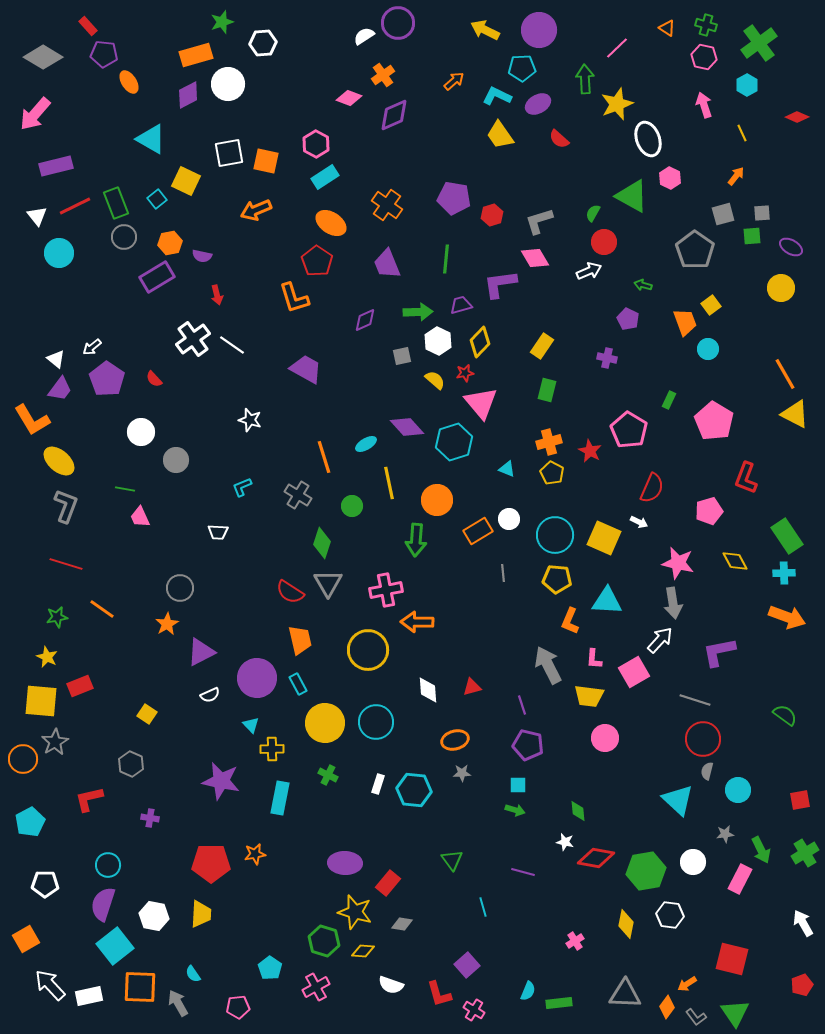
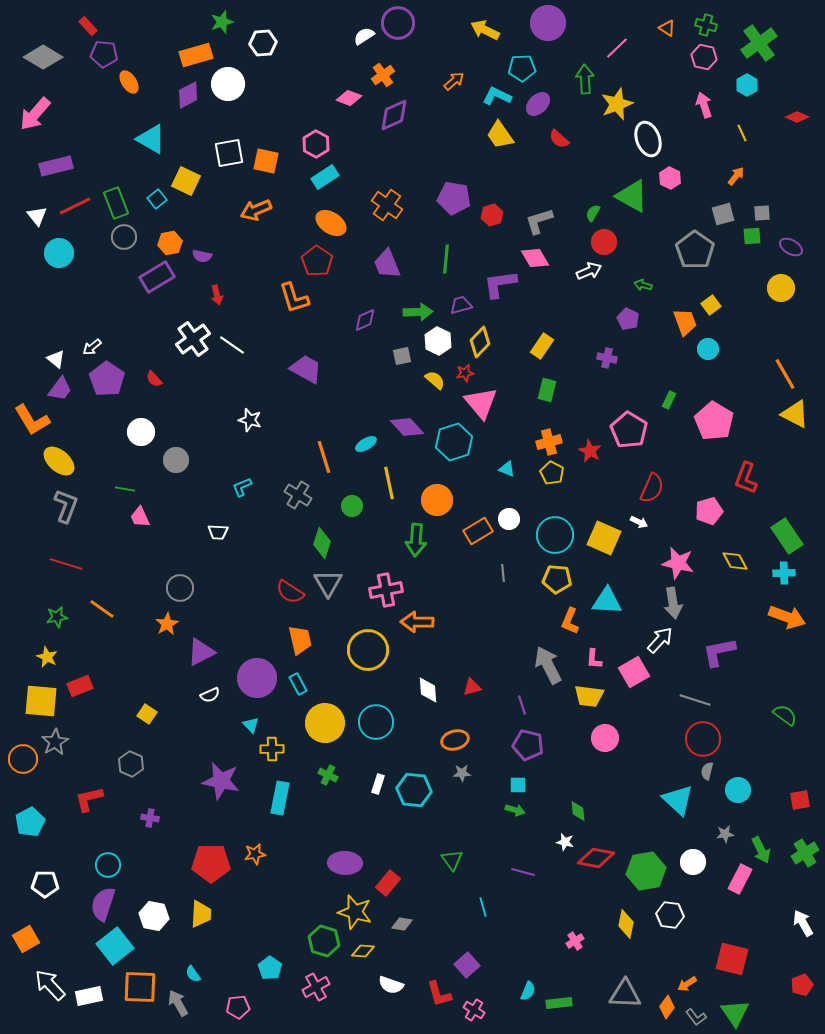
purple circle at (539, 30): moved 9 px right, 7 px up
purple ellipse at (538, 104): rotated 15 degrees counterclockwise
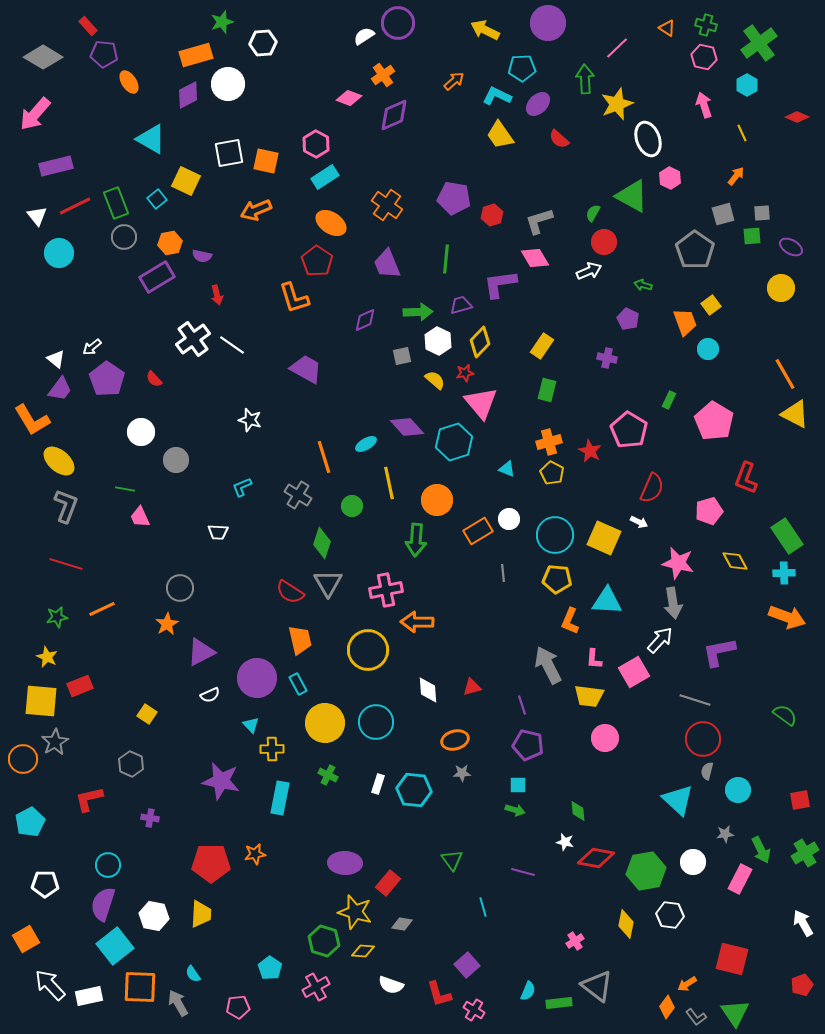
orange line at (102, 609): rotated 60 degrees counterclockwise
gray triangle at (625, 994): moved 28 px left, 8 px up; rotated 36 degrees clockwise
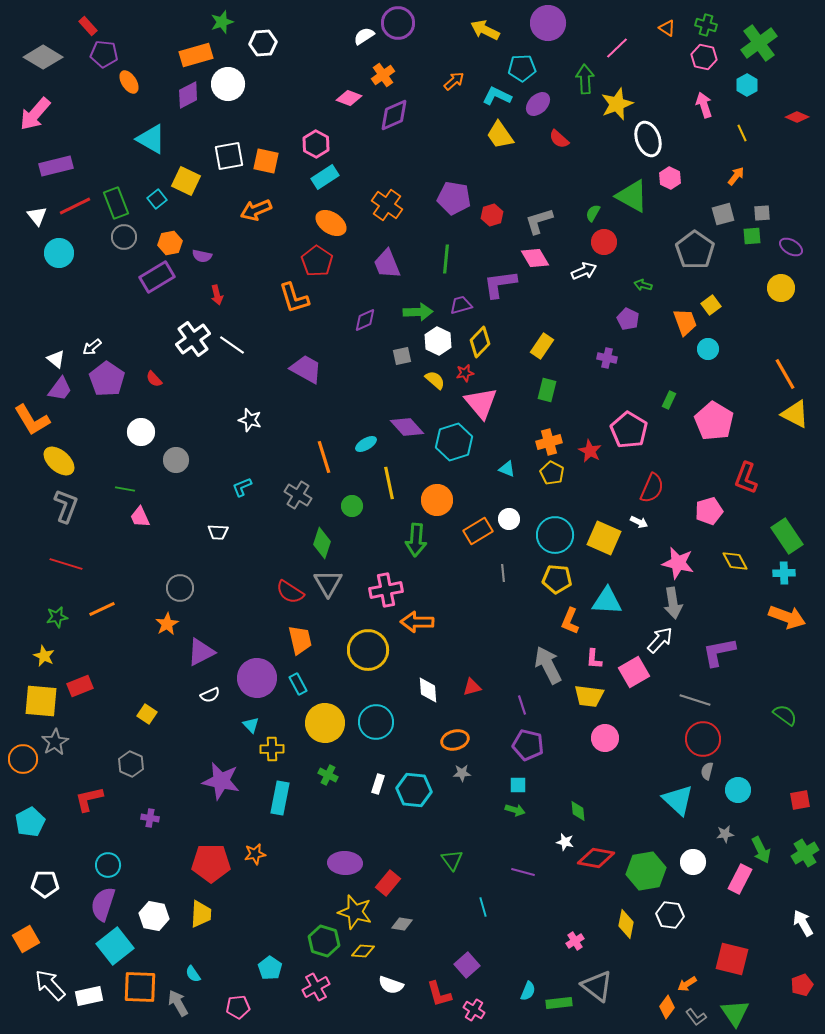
white square at (229, 153): moved 3 px down
white arrow at (589, 271): moved 5 px left
yellow star at (47, 657): moved 3 px left, 1 px up
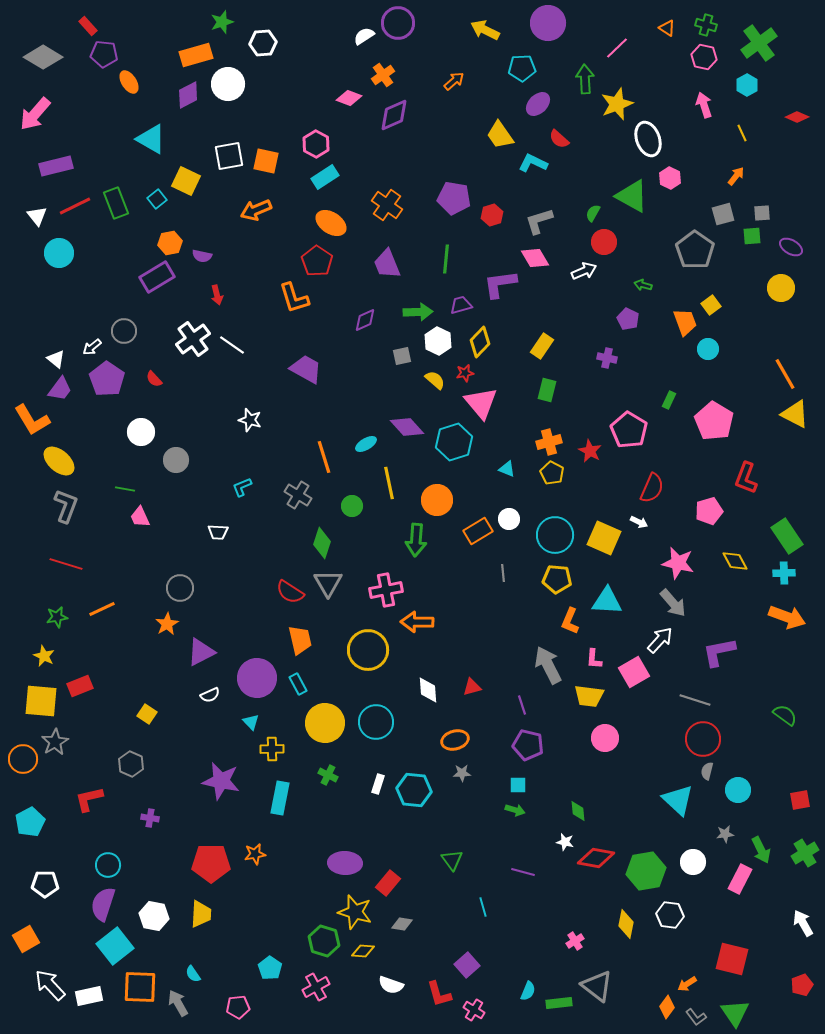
cyan L-shape at (497, 96): moved 36 px right, 67 px down
gray circle at (124, 237): moved 94 px down
gray arrow at (673, 603): rotated 32 degrees counterclockwise
cyan triangle at (251, 725): moved 3 px up
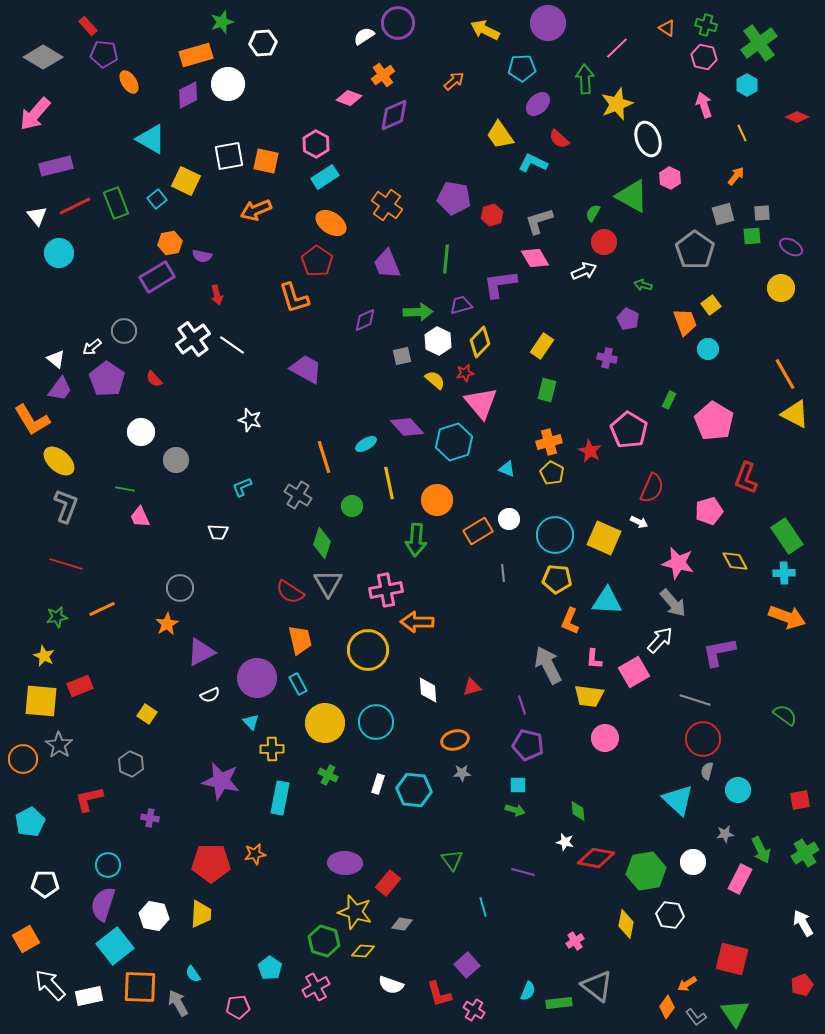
gray star at (55, 742): moved 4 px right, 3 px down; rotated 8 degrees counterclockwise
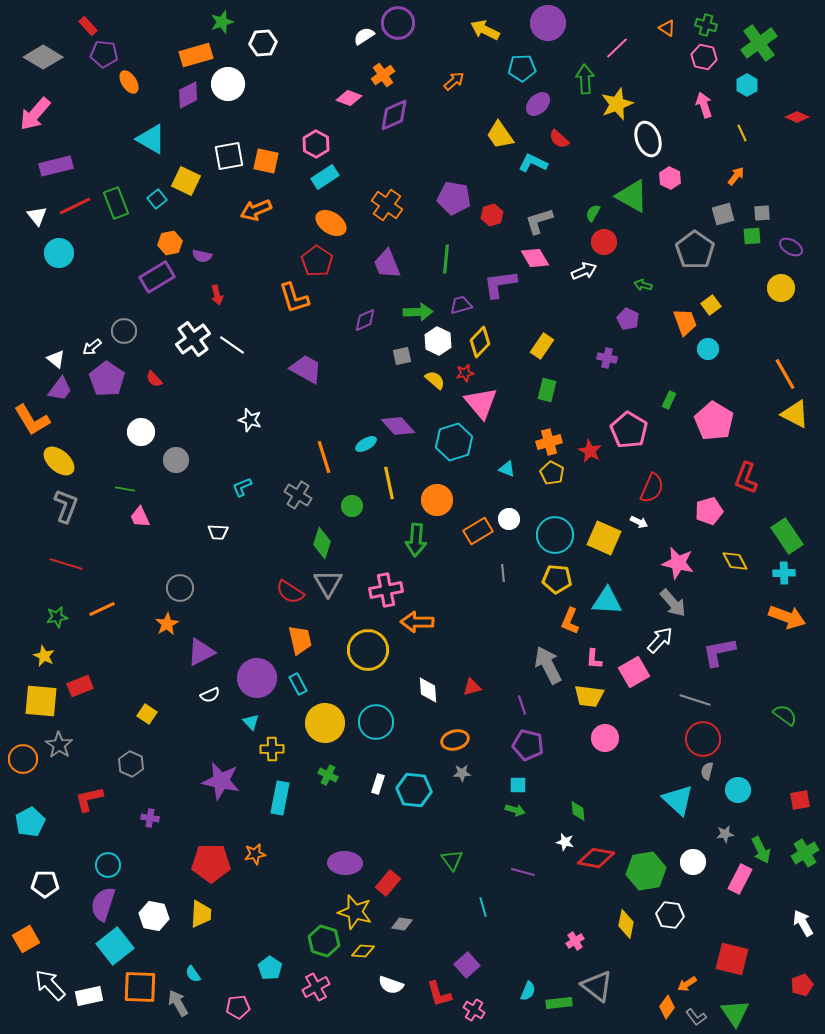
purple diamond at (407, 427): moved 9 px left, 1 px up
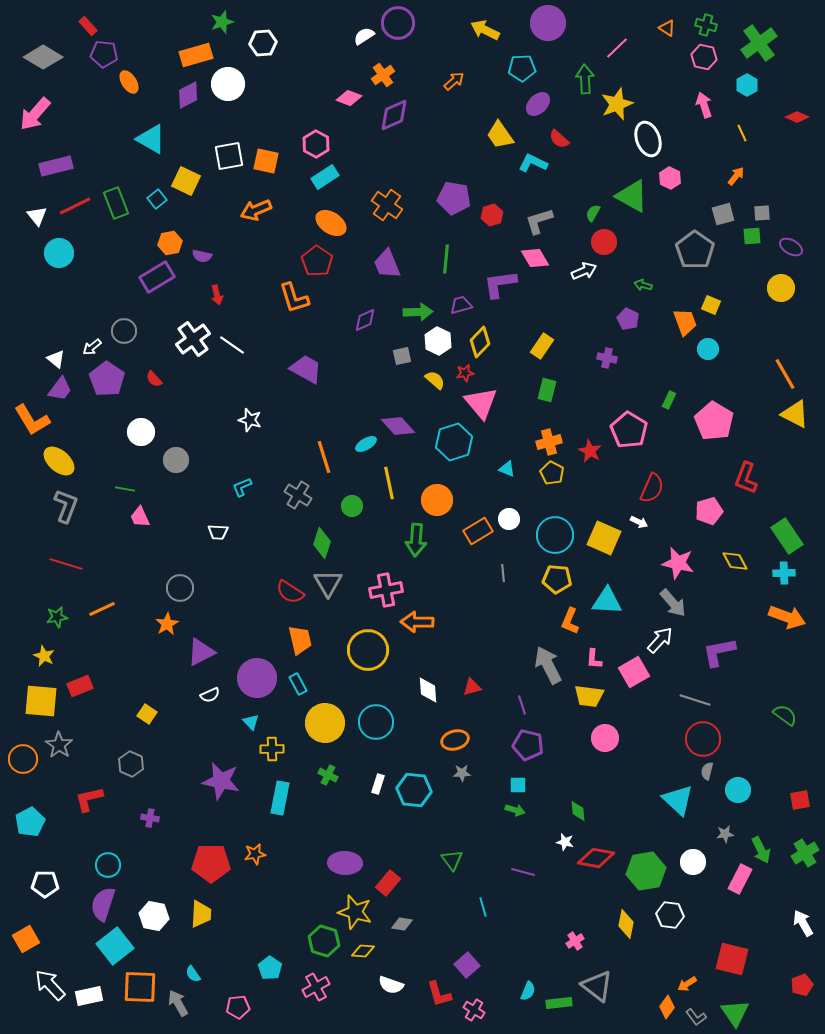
yellow square at (711, 305): rotated 30 degrees counterclockwise
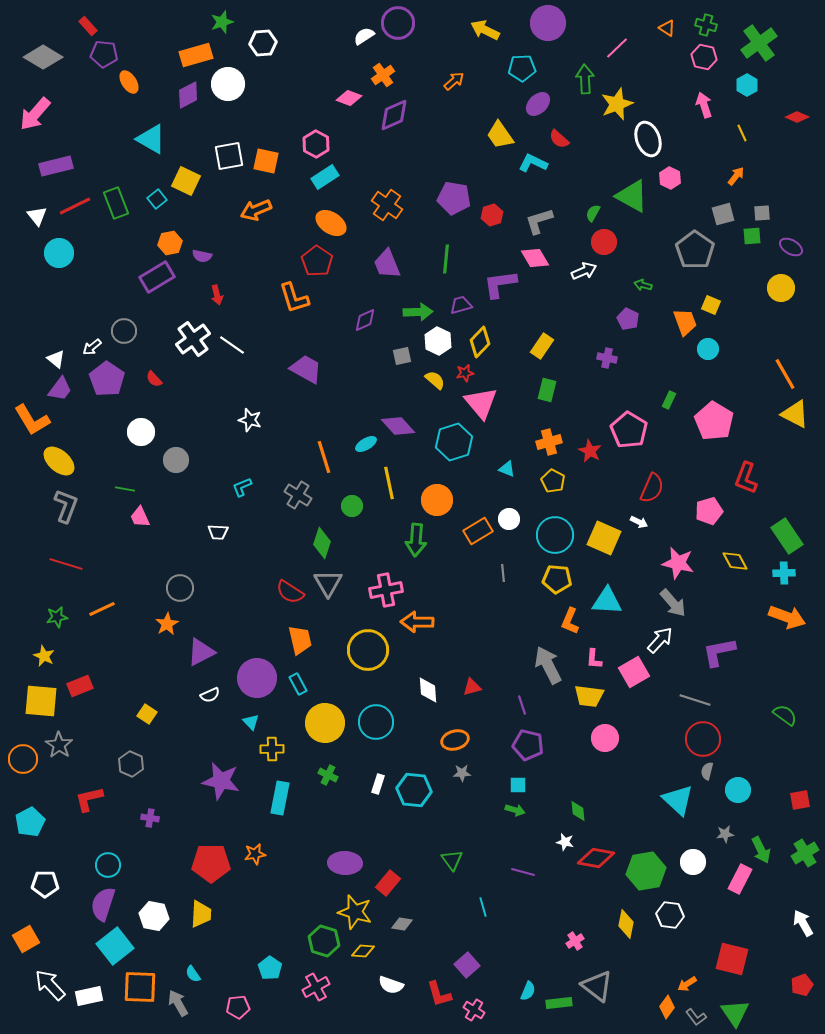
yellow pentagon at (552, 473): moved 1 px right, 8 px down
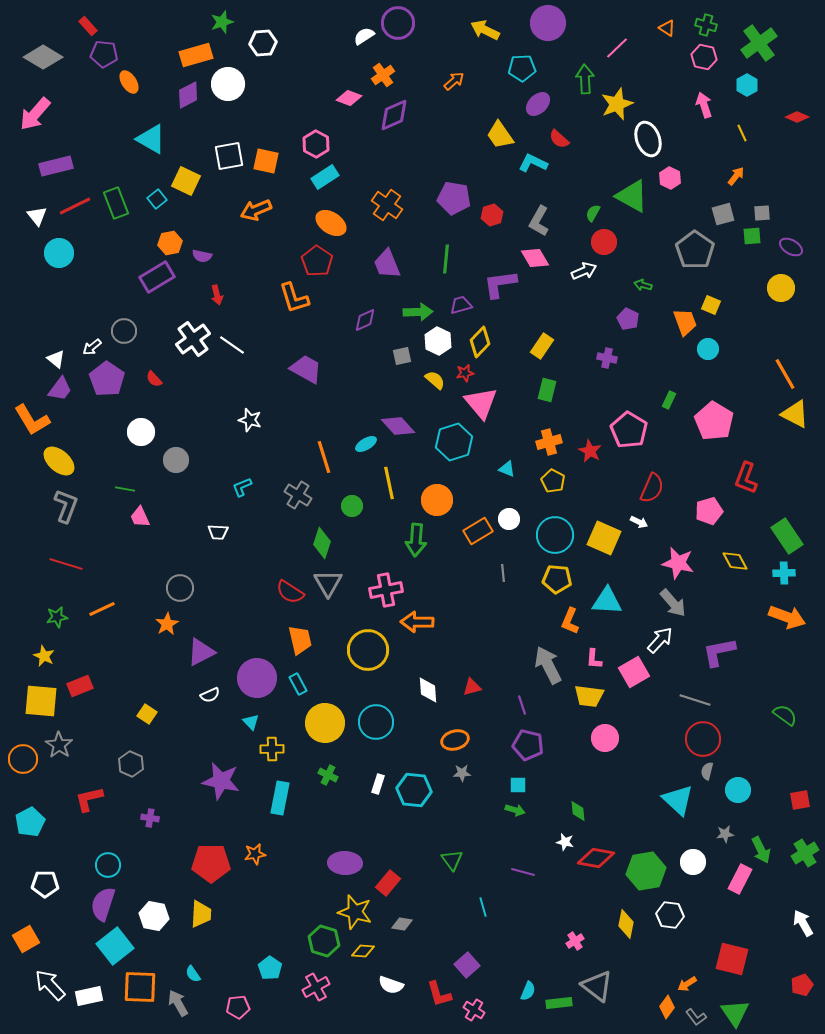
gray L-shape at (539, 221): rotated 44 degrees counterclockwise
